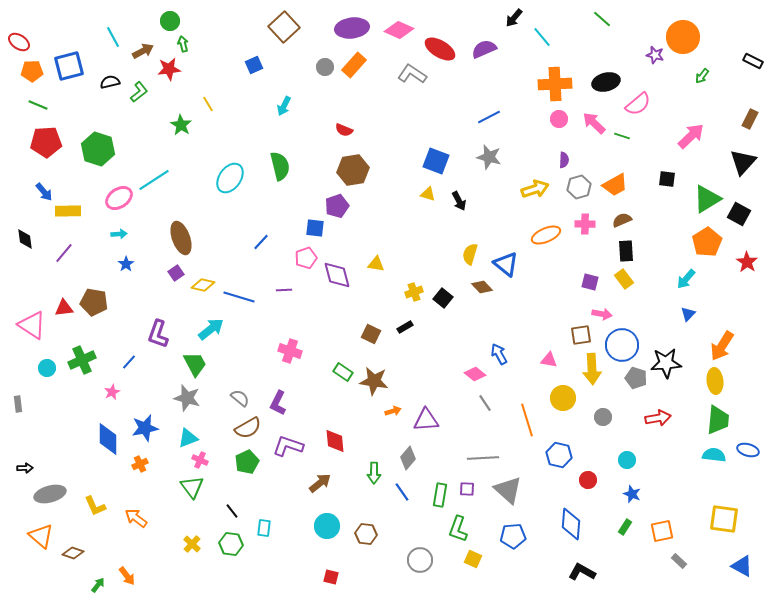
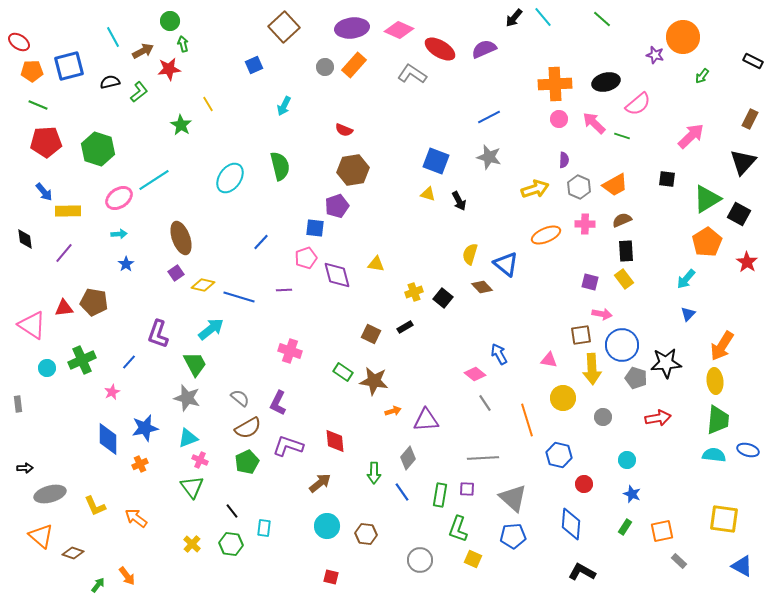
cyan line at (542, 37): moved 1 px right, 20 px up
gray hexagon at (579, 187): rotated 20 degrees counterclockwise
red circle at (588, 480): moved 4 px left, 4 px down
gray triangle at (508, 490): moved 5 px right, 8 px down
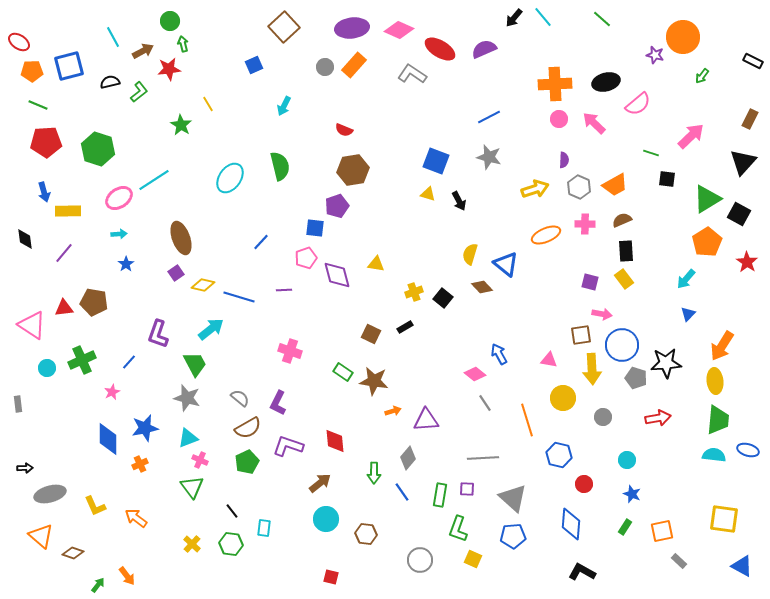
green line at (622, 136): moved 29 px right, 17 px down
blue arrow at (44, 192): rotated 24 degrees clockwise
cyan circle at (327, 526): moved 1 px left, 7 px up
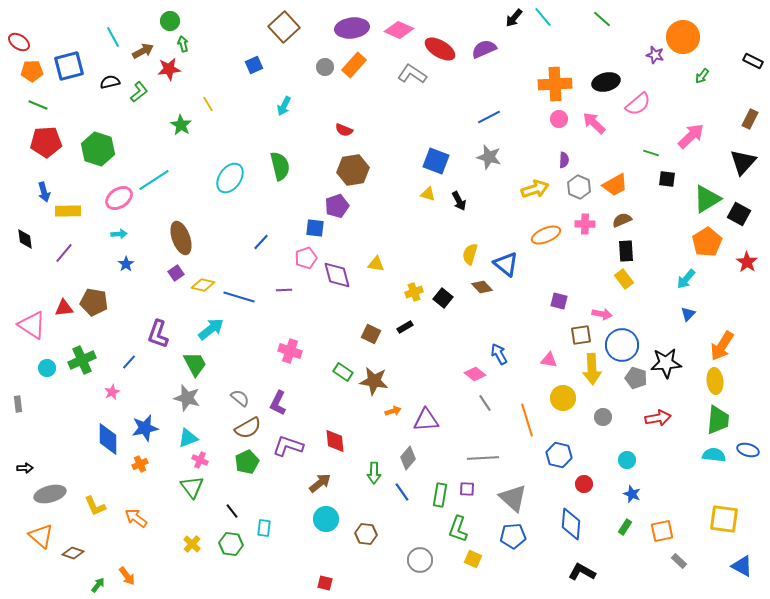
purple square at (590, 282): moved 31 px left, 19 px down
red square at (331, 577): moved 6 px left, 6 px down
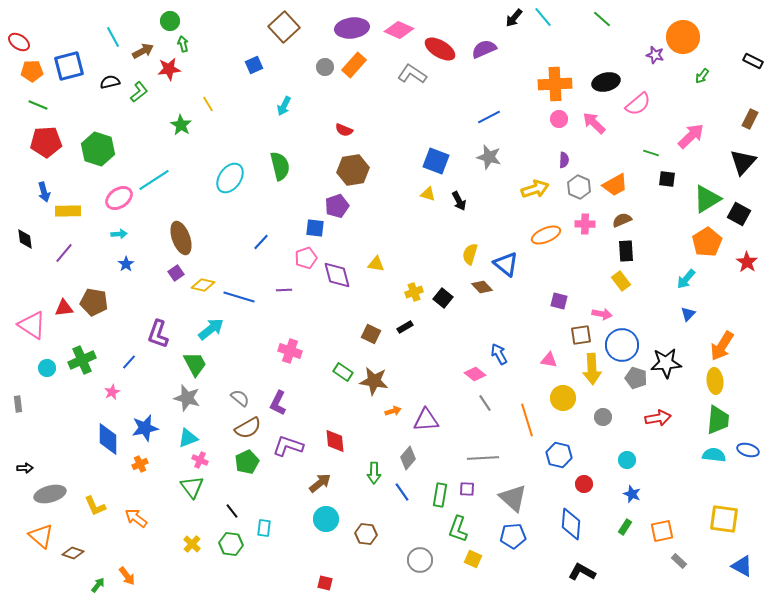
yellow rectangle at (624, 279): moved 3 px left, 2 px down
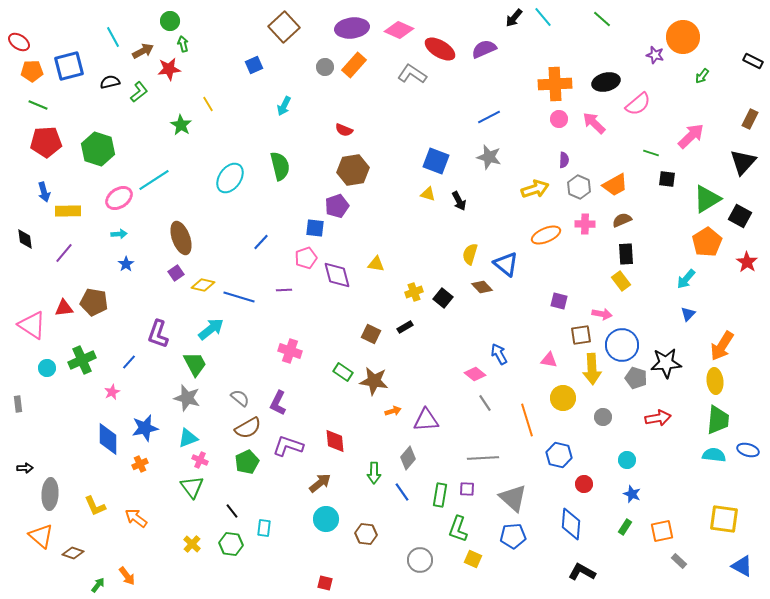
black square at (739, 214): moved 1 px right, 2 px down
black rectangle at (626, 251): moved 3 px down
gray ellipse at (50, 494): rotated 72 degrees counterclockwise
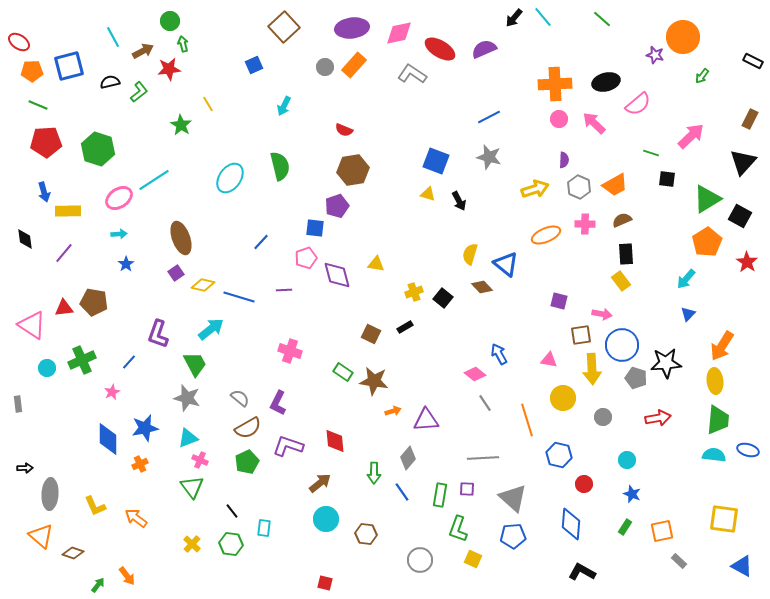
pink diamond at (399, 30): moved 3 px down; rotated 36 degrees counterclockwise
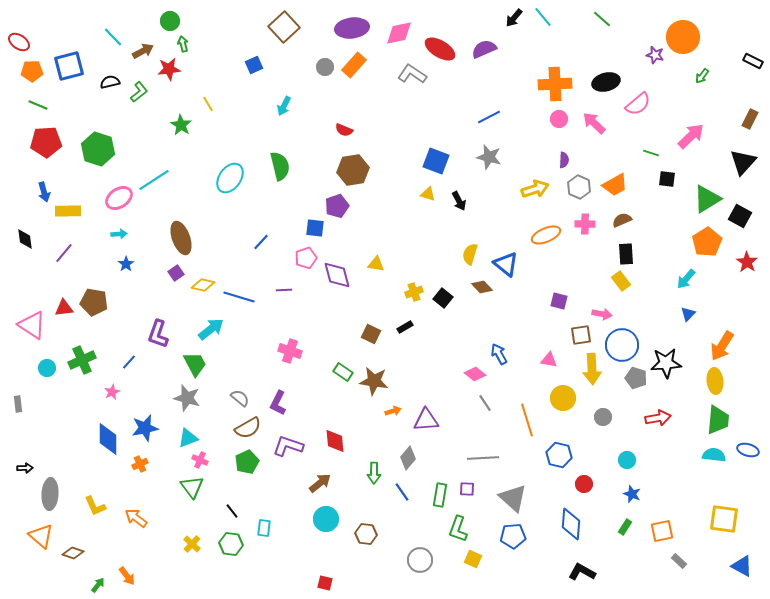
cyan line at (113, 37): rotated 15 degrees counterclockwise
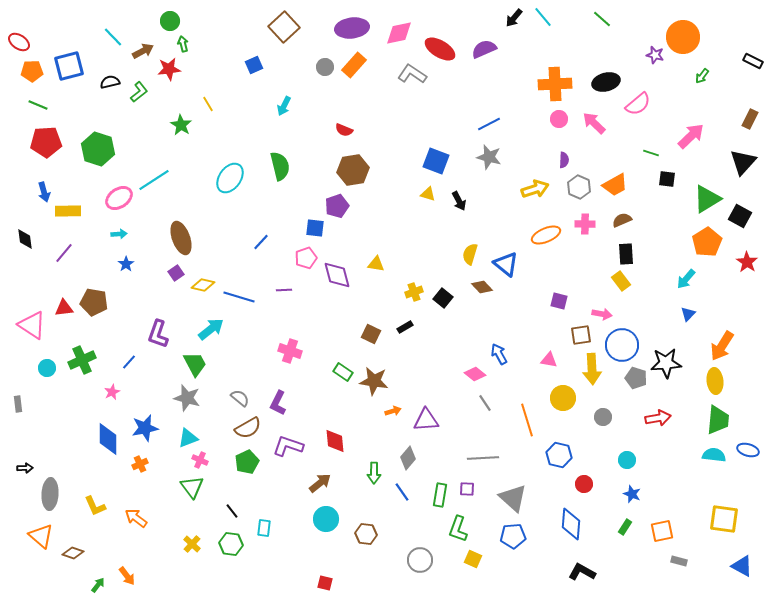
blue line at (489, 117): moved 7 px down
gray rectangle at (679, 561): rotated 28 degrees counterclockwise
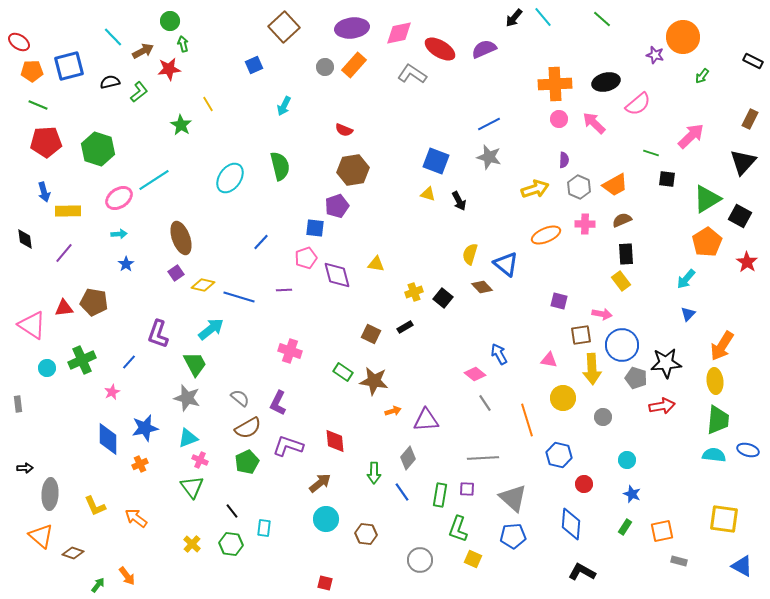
red arrow at (658, 418): moved 4 px right, 12 px up
